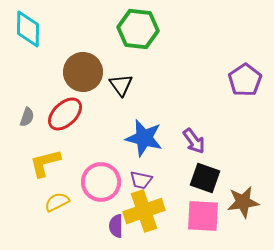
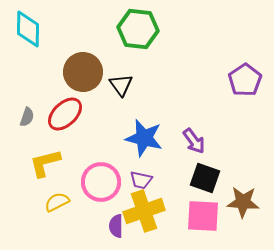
brown star: rotated 12 degrees clockwise
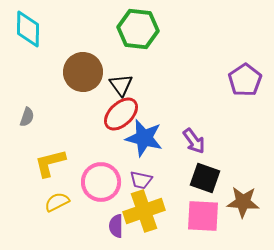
red ellipse: moved 56 px right
yellow L-shape: moved 5 px right
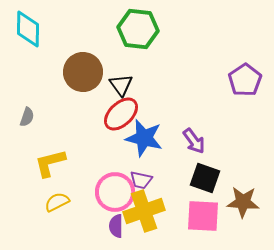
pink circle: moved 14 px right, 10 px down
